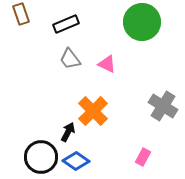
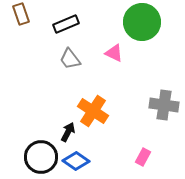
pink triangle: moved 7 px right, 11 px up
gray cross: moved 1 px right, 1 px up; rotated 24 degrees counterclockwise
orange cross: rotated 12 degrees counterclockwise
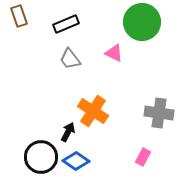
brown rectangle: moved 2 px left, 2 px down
gray cross: moved 5 px left, 8 px down
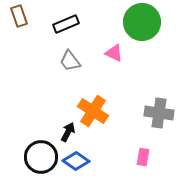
gray trapezoid: moved 2 px down
pink rectangle: rotated 18 degrees counterclockwise
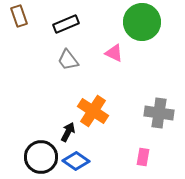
gray trapezoid: moved 2 px left, 1 px up
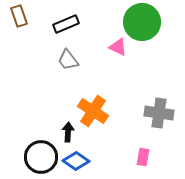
pink triangle: moved 4 px right, 6 px up
black arrow: rotated 24 degrees counterclockwise
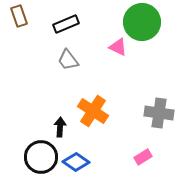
black arrow: moved 8 px left, 5 px up
pink rectangle: rotated 48 degrees clockwise
blue diamond: moved 1 px down
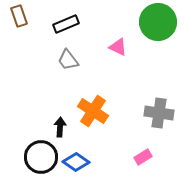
green circle: moved 16 px right
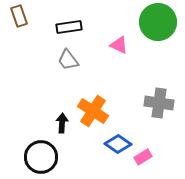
black rectangle: moved 3 px right, 3 px down; rotated 15 degrees clockwise
pink triangle: moved 1 px right, 2 px up
gray cross: moved 10 px up
black arrow: moved 2 px right, 4 px up
blue diamond: moved 42 px right, 18 px up
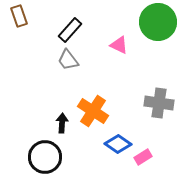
black rectangle: moved 1 px right, 3 px down; rotated 40 degrees counterclockwise
black circle: moved 4 px right
